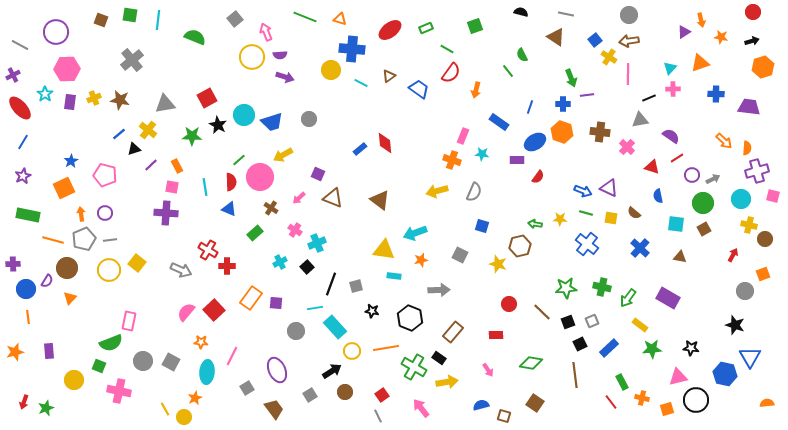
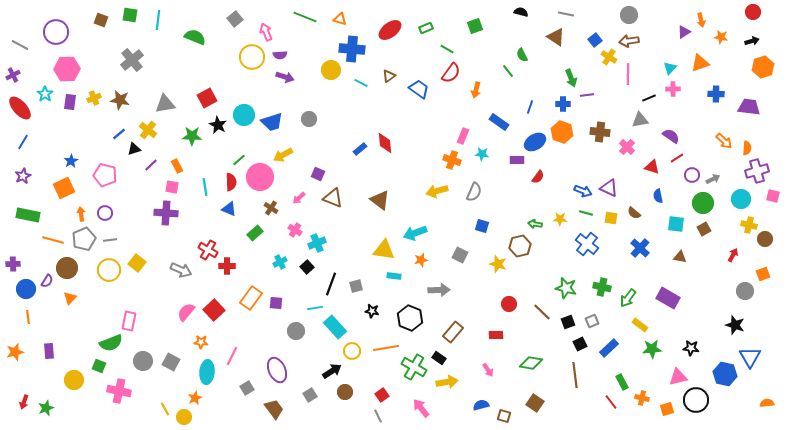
green star at (566, 288): rotated 20 degrees clockwise
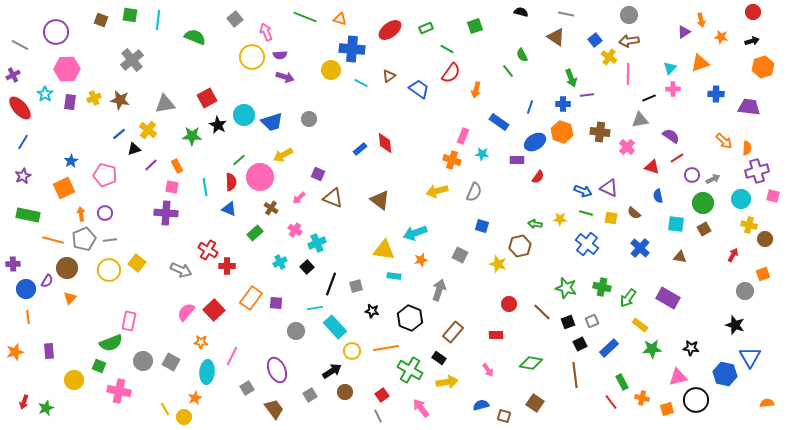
gray arrow at (439, 290): rotated 70 degrees counterclockwise
green cross at (414, 367): moved 4 px left, 3 px down
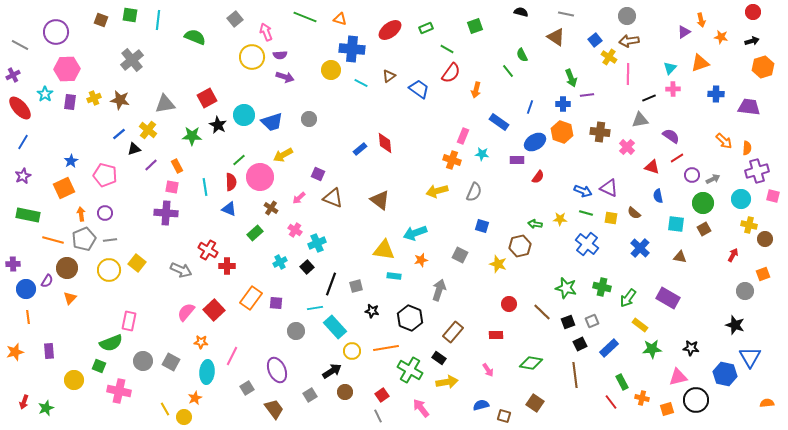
gray circle at (629, 15): moved 2 px left, 1 px down
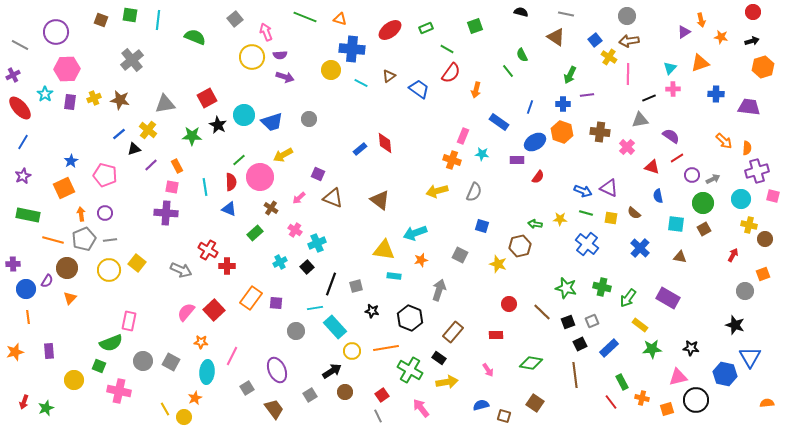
green arrow at (571, 78): moved 1 px left, 3 px up; rotated 48 degrees clockwise
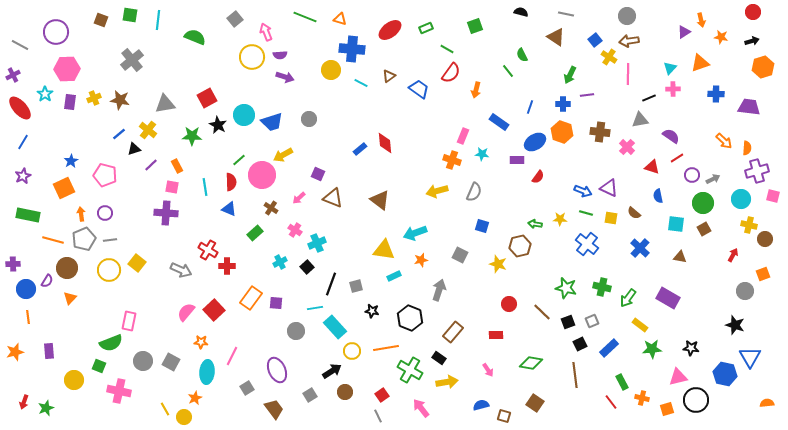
pink circle at (260, 177): moved 2 px right, 2 px up
cyan rectangle at (394, 276): rotated 32 degrees counterclockwise
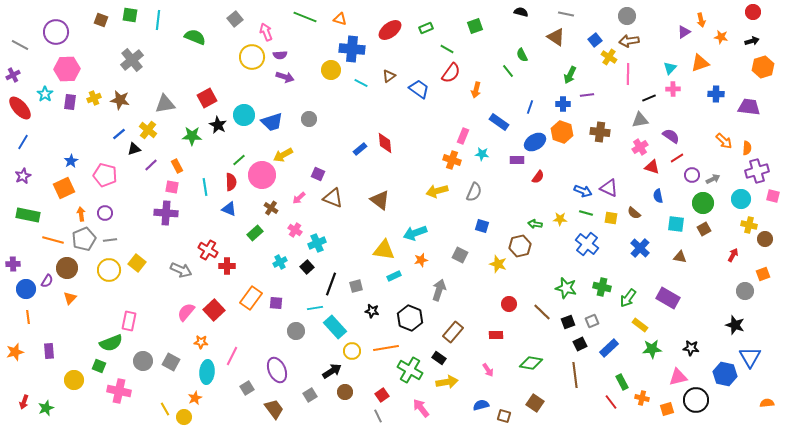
pink cross at (627, 147): moved 13 px right; rotated 14 degrees clockwise
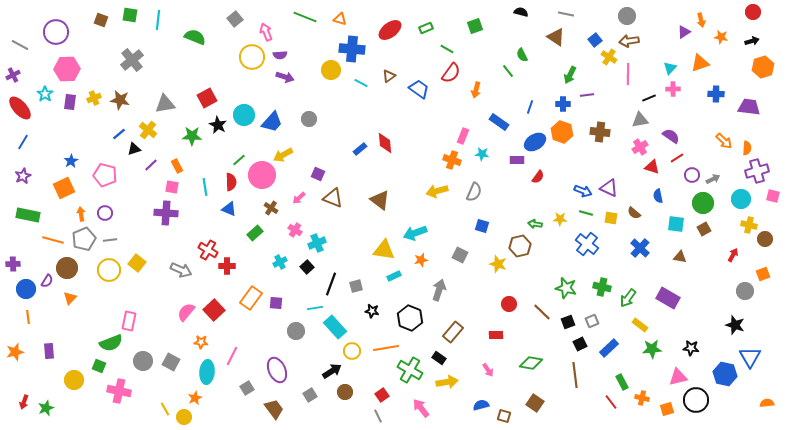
blue trapezoid at (272, 122): rotated 30 degrees counterclockwise
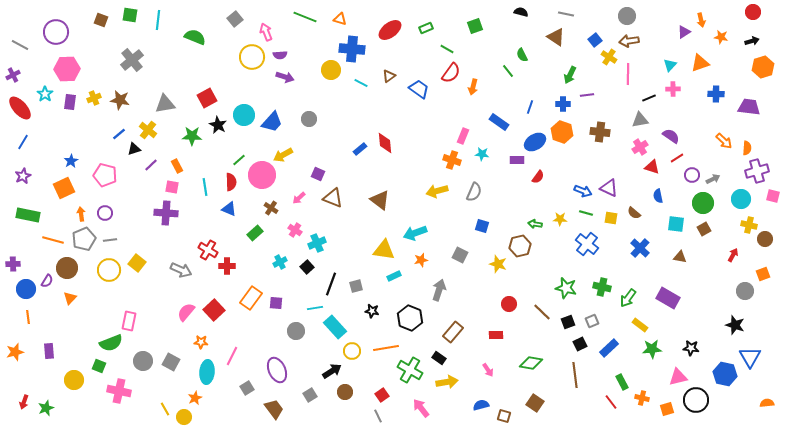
cyan triangle at (670, 68): moved 3 px up
orange arrow at (476, 90): moved 3 px left, 3 px up
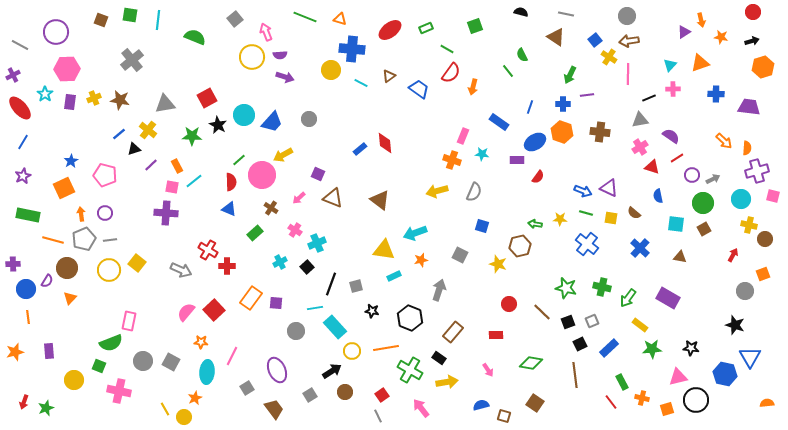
cyan line at (205, 187): moved 11 px left, 6 px up; rotated 60 degrees clockwise
